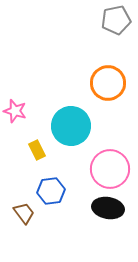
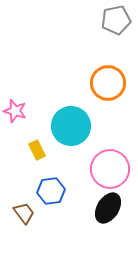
black ellipse: rotated 68 degrees counterclockwise
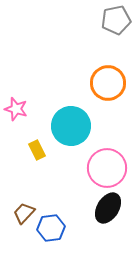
pink star: moved 1 px right, 2 px up
pink circle: moved 3 px left, 1 px up
blue hexagon: moved 37 px down
brown trapezoid: rotated 100 degrees counterclockwise
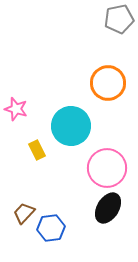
gray pentagon: moved 3 px right, 1 px up
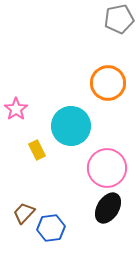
pink star: rotated 20 degrees clockwise
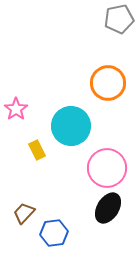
blue hexagon: moved 3 px right, 5 px down
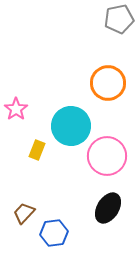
yellow rectangle: rotated 48 degrees clockwise
pink circle: moved 12 px up
